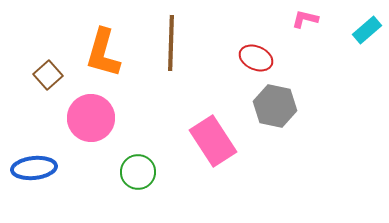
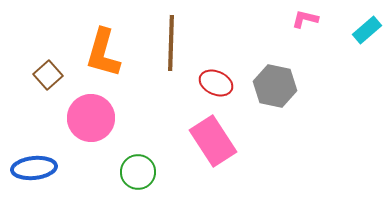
red ellipse: moved 40 px left, 25 px down
gray hexagon: moved 20 px up
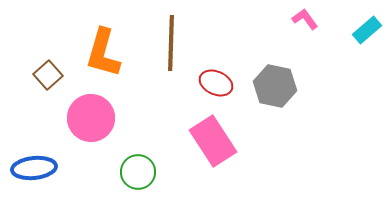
pink L-shape: rotated 40 degrees clockwise
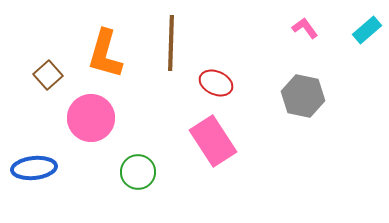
pink L-shape: moved 9 px down
orange L-shape: moved 2 px right, 1 px down
gray hexagon: moved 28 px right, 10 px down
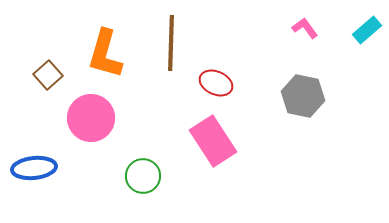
green circle: moved 5 px right, 4 px down
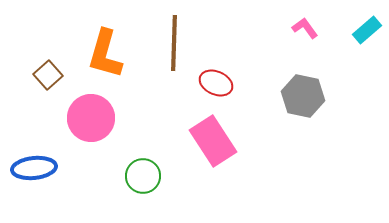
brown line: moved 3 px right
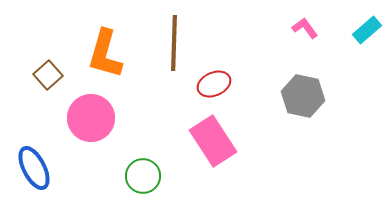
red ellipse: moved 2 px left, 1 px down; rotated 48 degrees counterclockwise
blue ellipse: rotated 69 degrees clockwise
